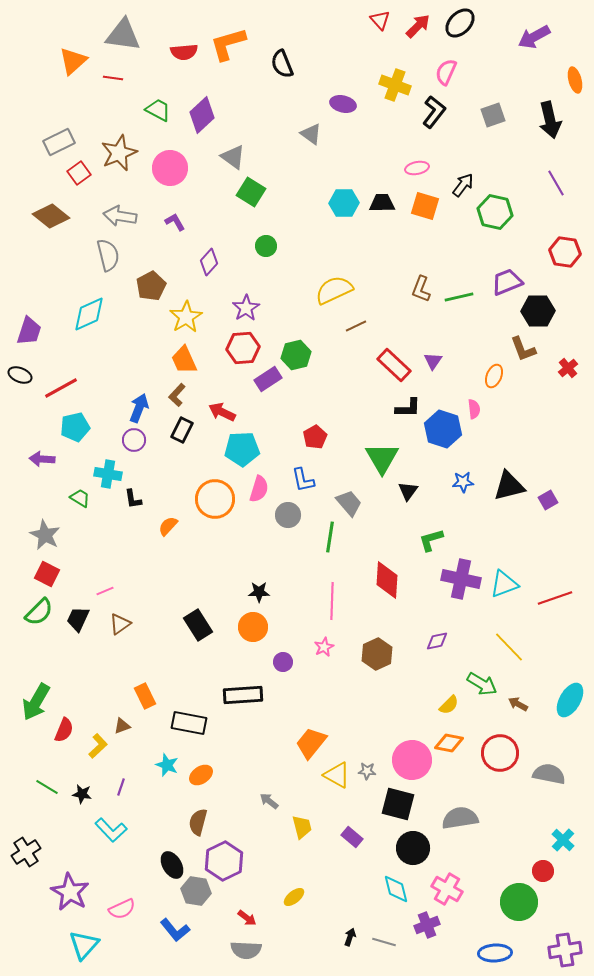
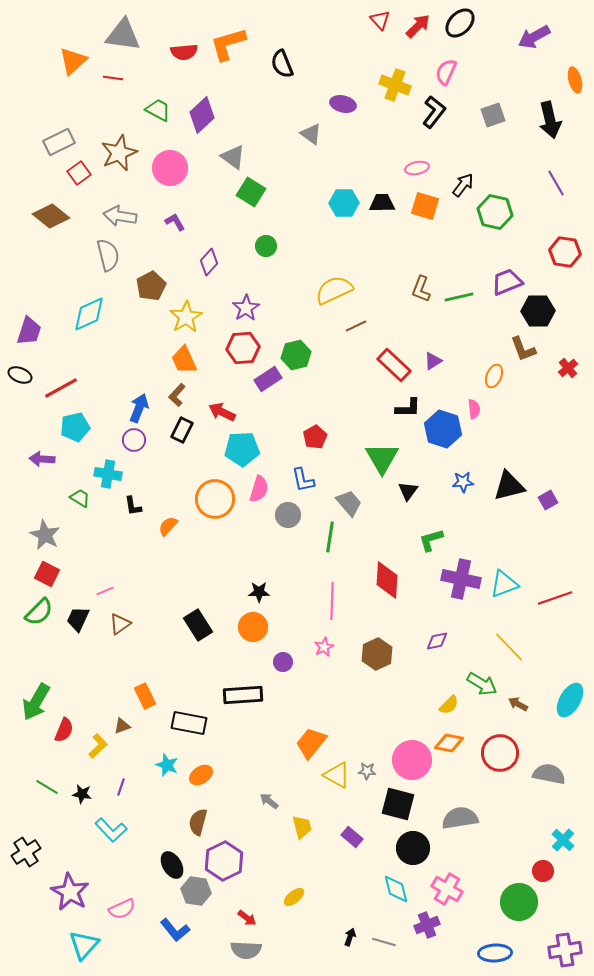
purple triangle at (433, 361): rotated 24 degrees clockwise
black L-shape at (133, 499): moved 7 px down
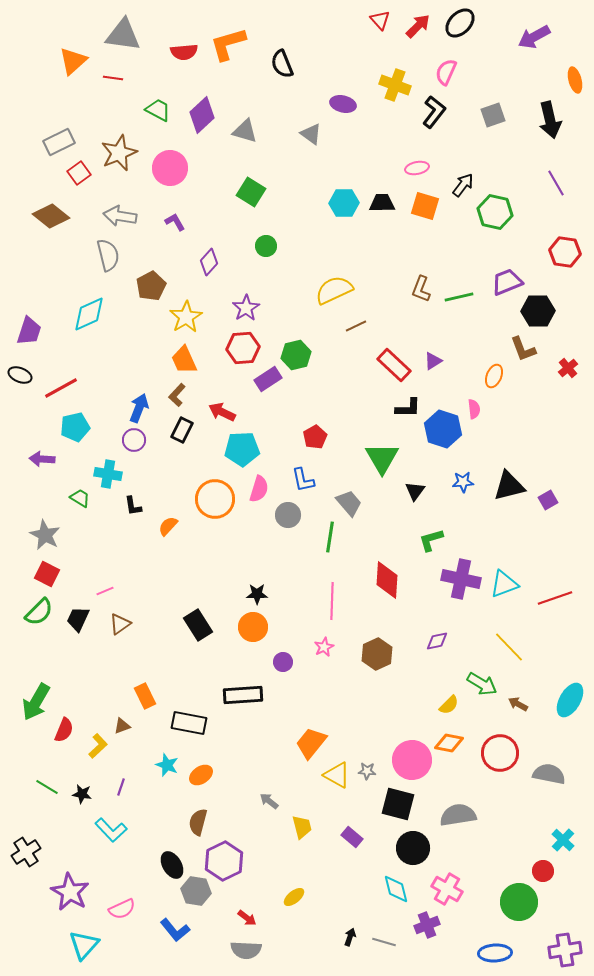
gray triangle at (233, 157): moved 12 px right, 26 px up; rotated 20 degrees counterclockwise
black triangle at (408, 491): moved 7 px right
black star at (259, 592): moved 2 px left, 2 px down
gray semicircle at (460, 818): moved 2 px left, 3 px up
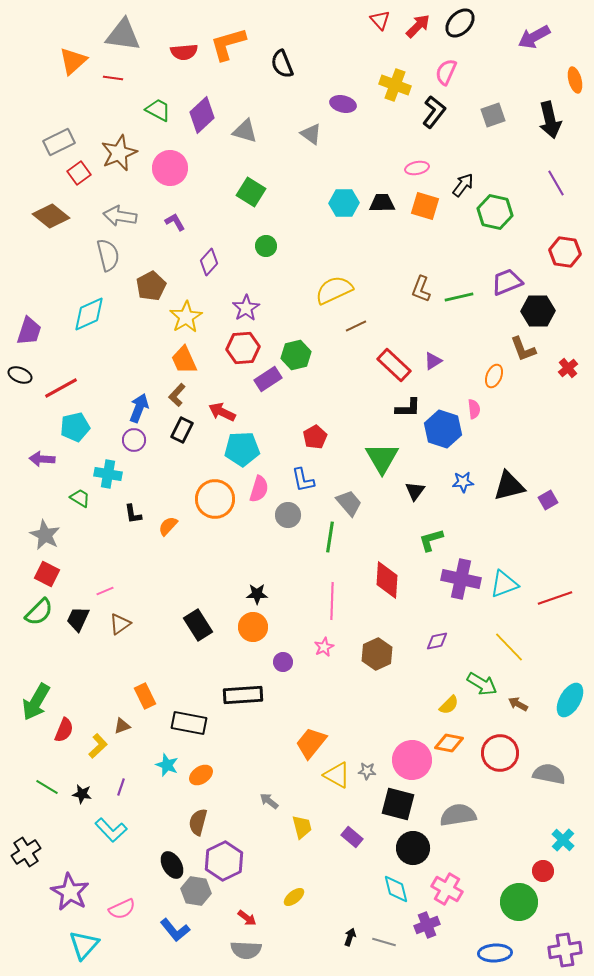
black L-shape at (133, 506): moved 8 px down
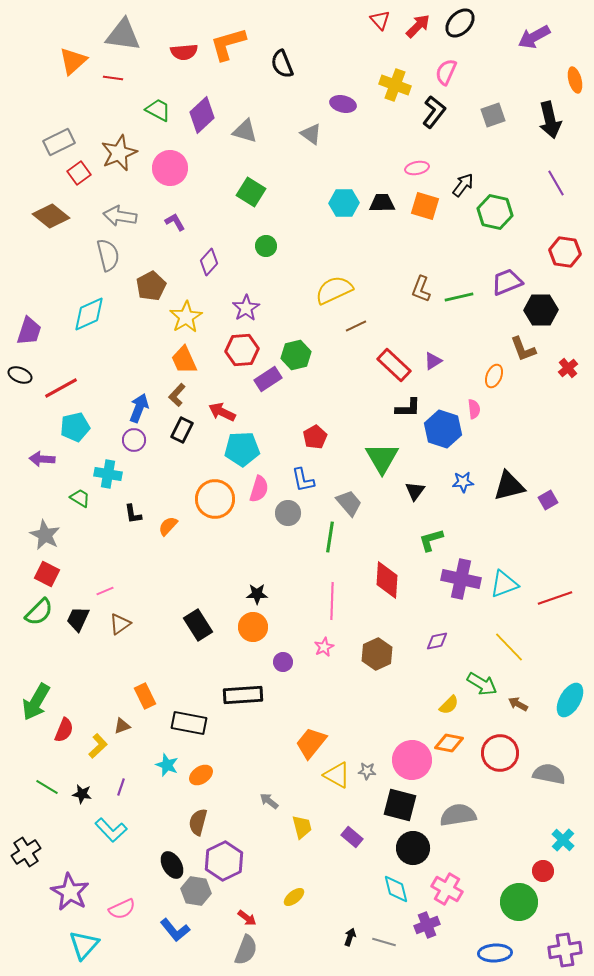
black hexagon at (538, 311): moved 3 px right, 1 px up
red hexagon at (243, 348): moved 1 px left, 2 px down
gray circle at (288, 515): moved 2 px up
black square at (398, 804): moved 2 px right, 1 px down
gray semicircle at (246, 950): rotated 72 degrees counterclockwise
